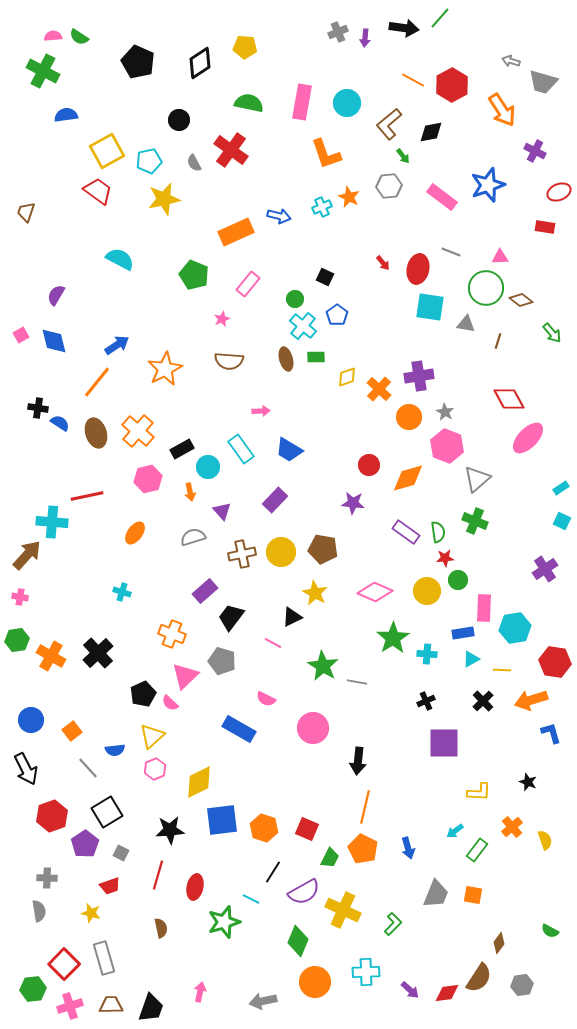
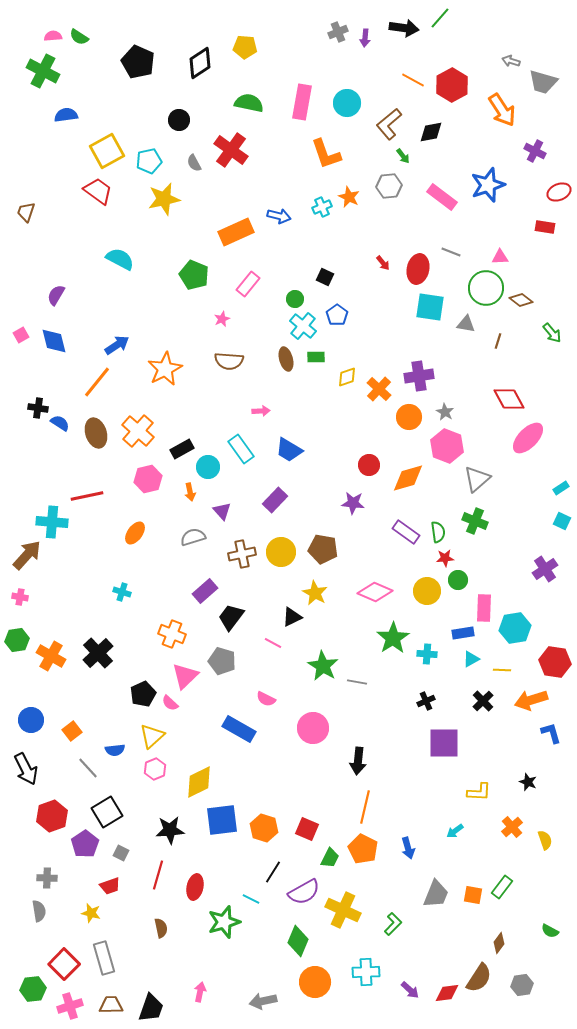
green rectangle at (477, 850): moved 25 px right, 37 px down
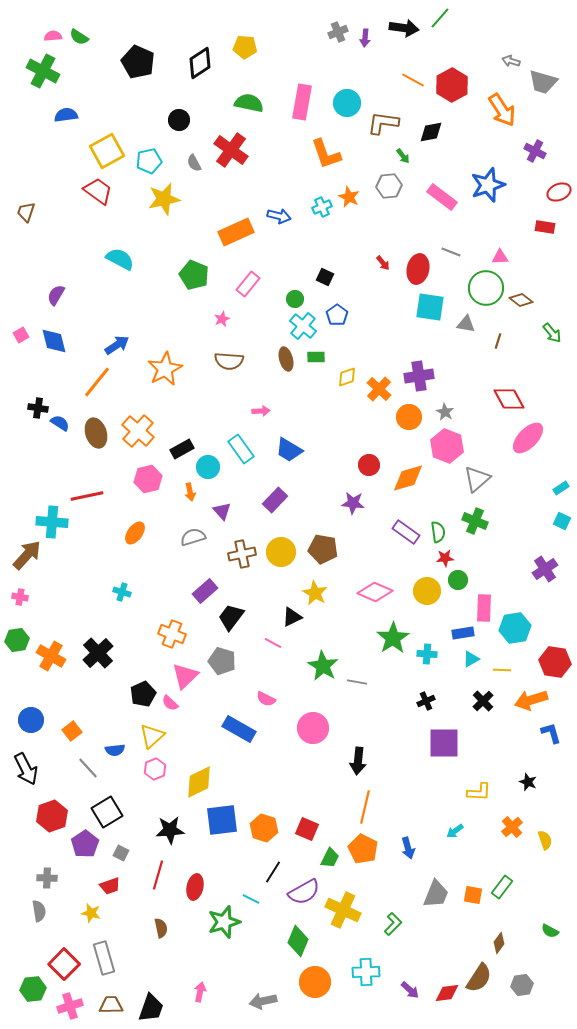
brown L-shape at (389, 124): moved 6 px left, 1 px up; rotated 48 degrees clockwise
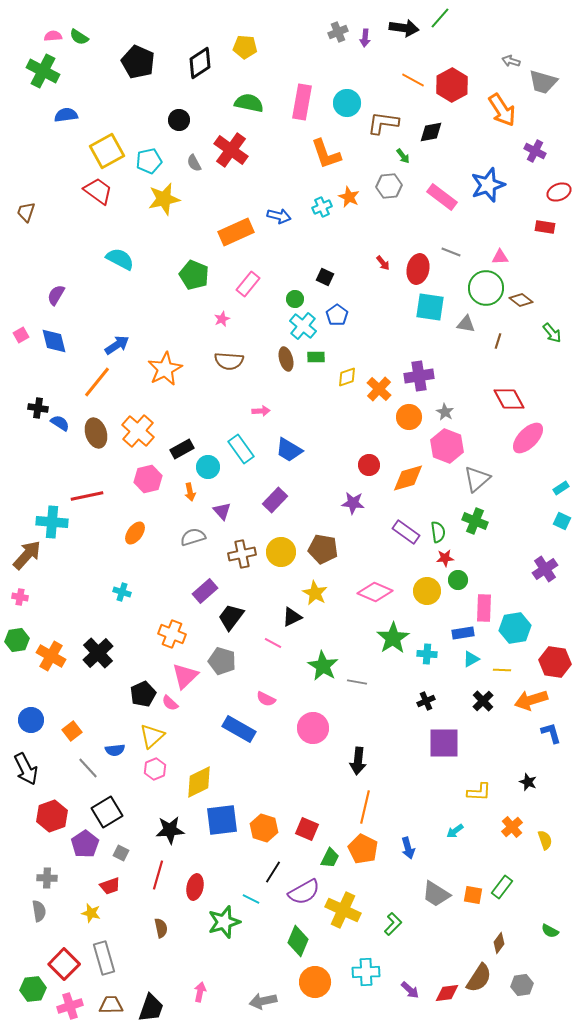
gray trapezoid at (436, 894): rotated 100 degrees clockwise
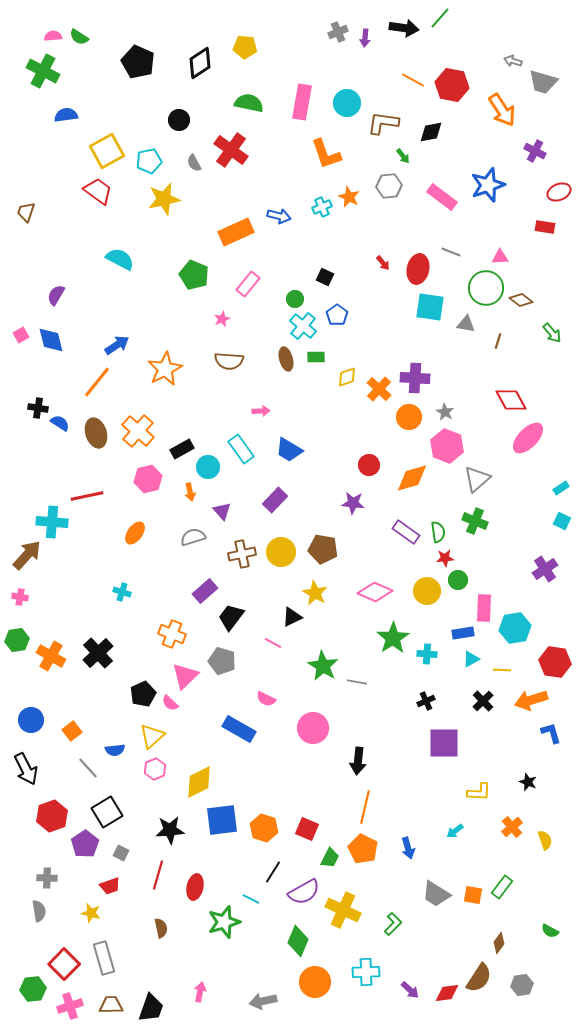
gray arrow at (511, 61): moved 2 px right
red hexagon at (452, 85): rotated 20 degrees counterclockwise
blue diamond at (54, 341): moved 3 px left, 1 px up
purple cross at (419, 376): moved 4 px left, 2 px down; rotated 12 degrees clockwise
red diamond at (509, 399): moved 2 px right, 1 px down
orange diamond at (408, 478): moved 4 px right
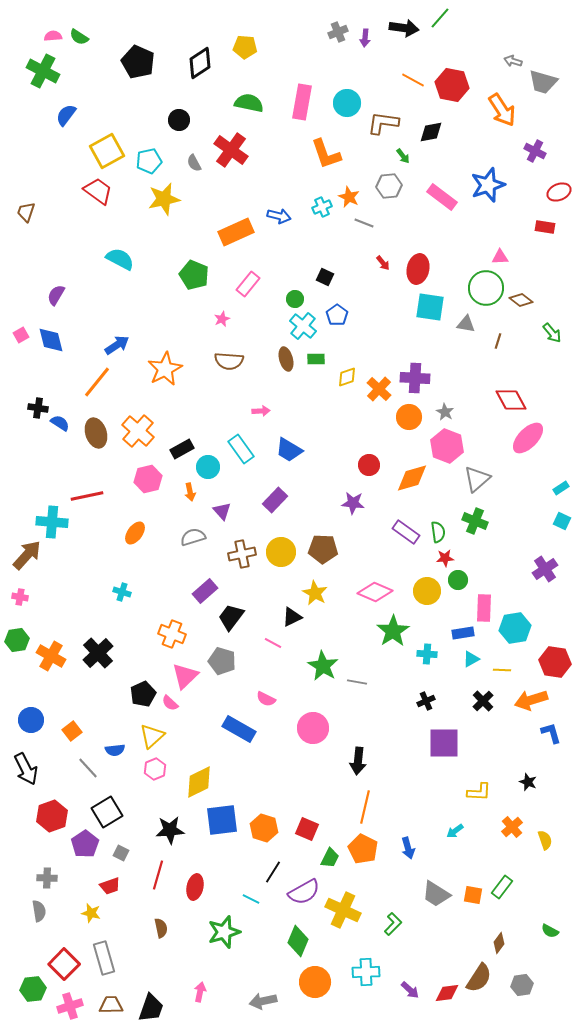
blue semicircle at (66, 115): rotated 45 degrees counterclockwise
gray line at (451, 252): moved 87 px left, 29 px up
green rectangle at (316, 357): moved 2 px down
brown pentagon at (323, 549): rotated 8 degrees counterclockwise
green star at (393, 638): moved 7 px up
green star at (224, 922): moved 10 px down
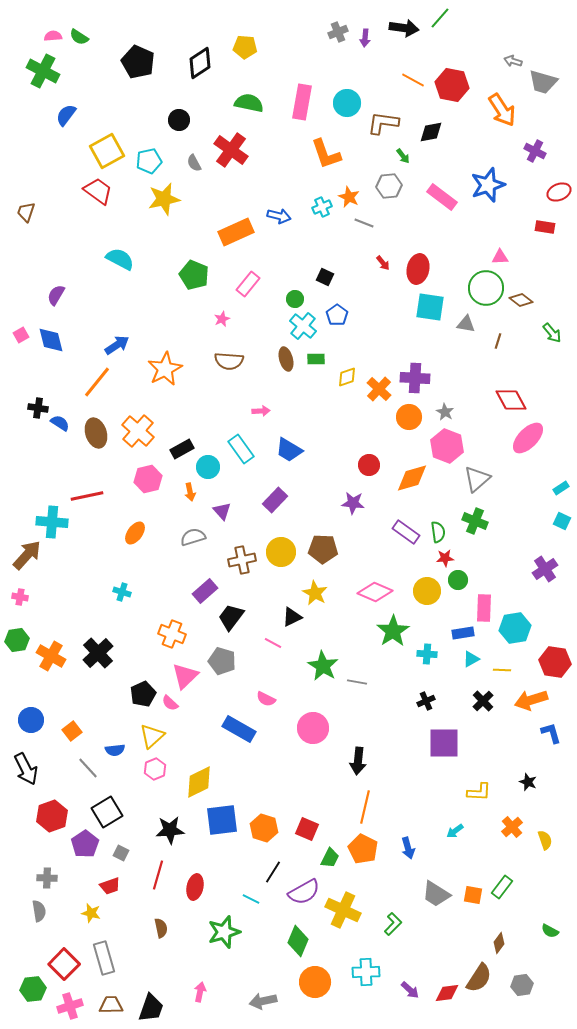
brown cross at (242, 554): moved 6 px down
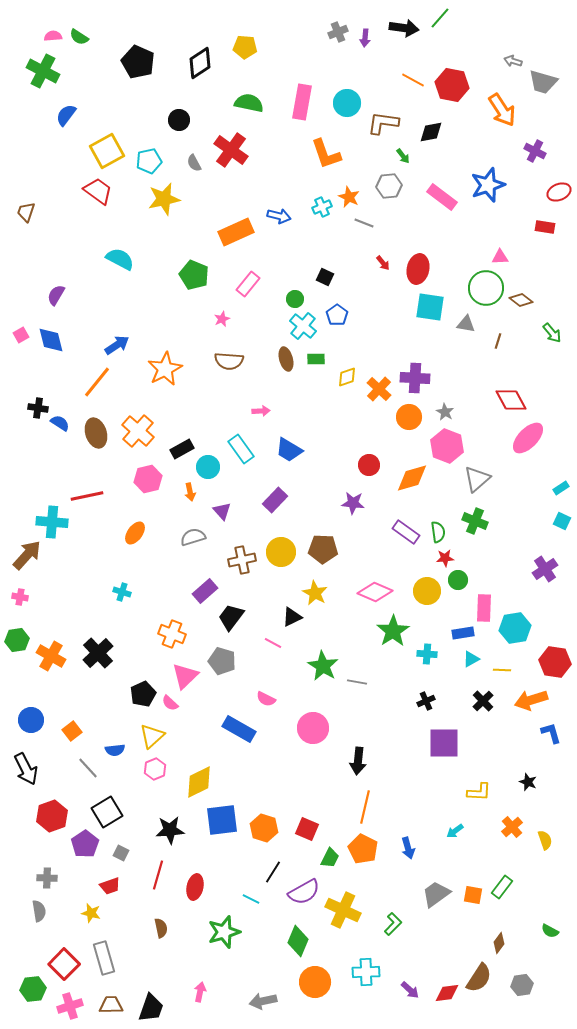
gray trapezoid at (436, 894): rotated 112 degrees clockwise
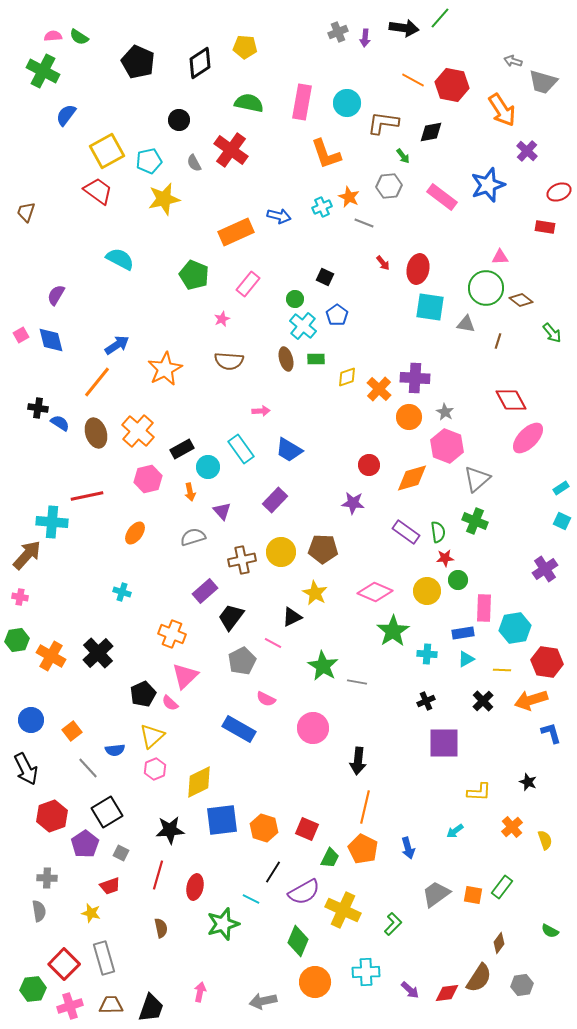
purple cross at (535, 151): moved 8 px left; rotated 15 degrees clockwise
cyan triangle at (471, 659): moved 5 px left
gray pentagon at (222, 661): moved 20 px right; rotated 28 degrees clockwise
red hexagon at (555, 662): moved 8 px left
green star at (224, 932): moved 1 px left, 8 px up
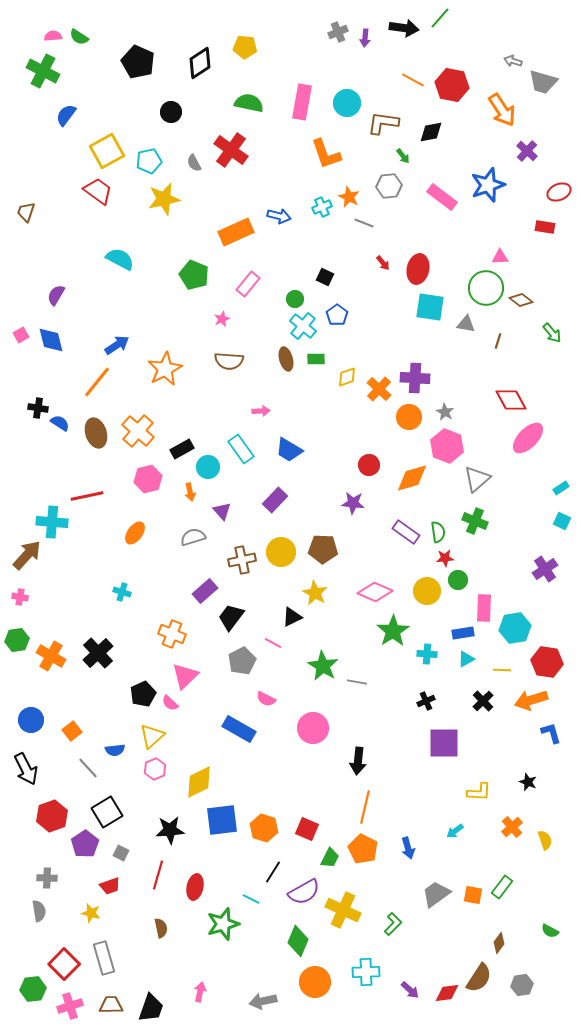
black circle at (179, 120): moved 8 px left, 8 px up
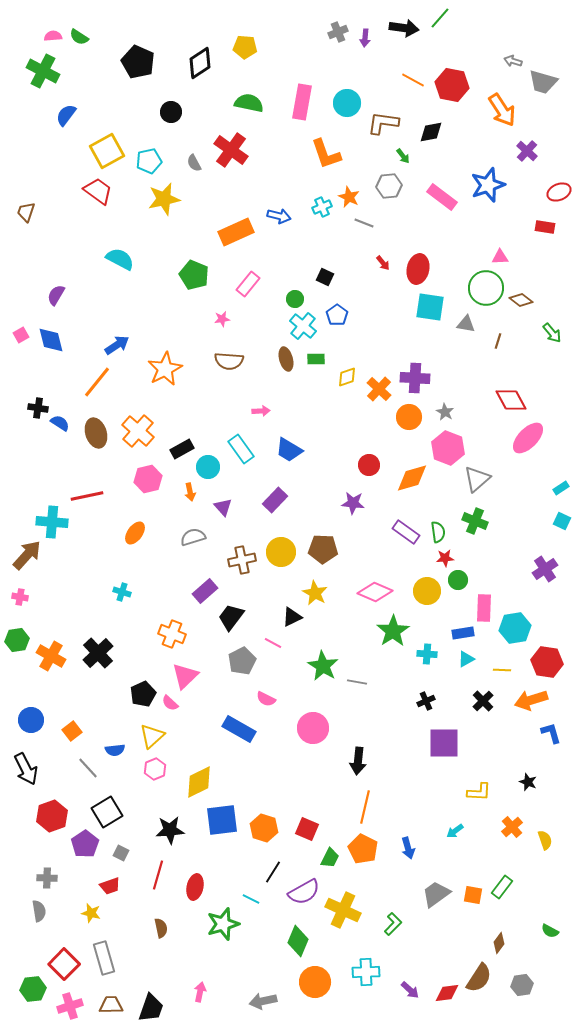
pink star at (222, 319): rotated 14 degrees clockwise
pink hexagon at (447, 446): moved 1 px right, 2 px down
purple triangle at (222, 511): moved 1 px right, 4 px up
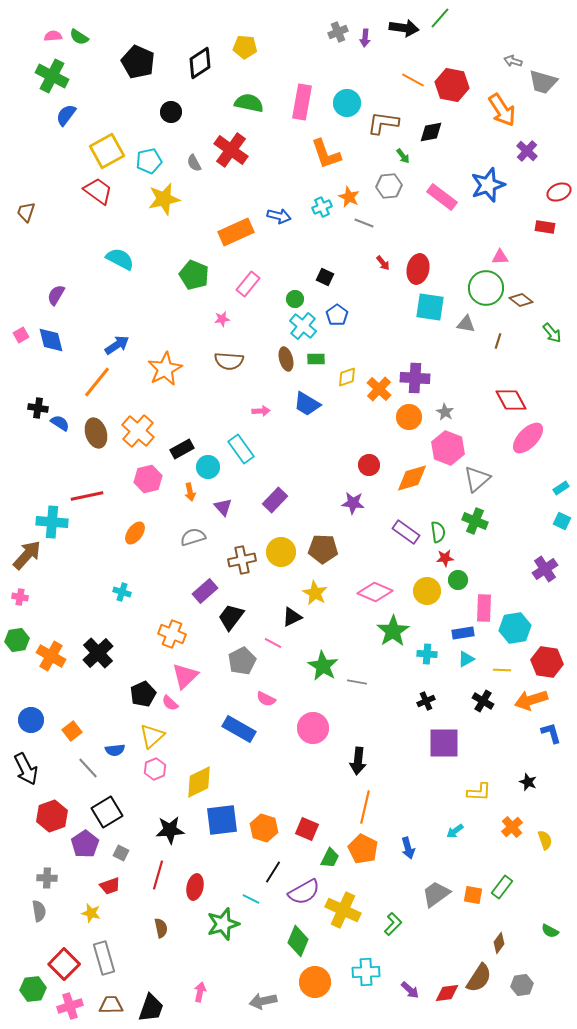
green cross at (43, 71): moved 9 px right, 5 px down
blue trapezoid at (289, 450): moved 18 px right, 46 px up
black cross at (483, 701): rotated 15 degrees counterclockwise
